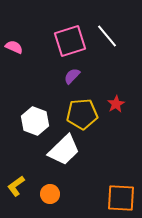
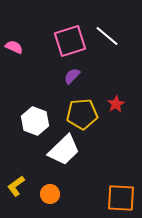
white line: rotated 10 degrees counterclockwise
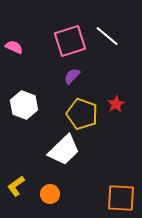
yellow pentagon: rotated 24 degrees clockwise
white hexagon: moved 11 px left, 16 px up
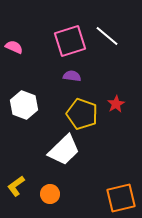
purple semicircle: rotated 54 degrees clockwise
orange square: rotated 16 degrees counterclockwise
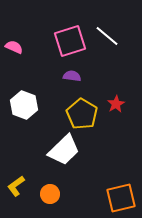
yellow pentagon: rotated 12 degrees clockwise
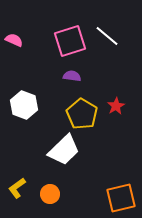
pink semicircle: moved 7 px up
red star: moved 2 px down
yellow L-shape: moved 1 px right, 2 px down
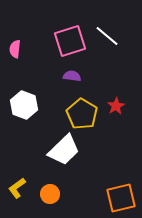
pink semicircle: moved 1 px right, 9 px down; rotated 108 degrees counterclockwise
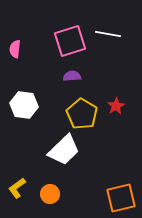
white line: moved 1 px right, 2 px up; rotated 30 degrees counterclockwise
purple semicircle: rotated 12 degrees counterclockwise
white hexagon: rotated 12 degrees counterclockwise
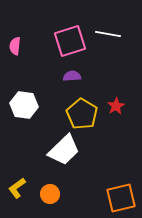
pink semicircle: moved 3 px up
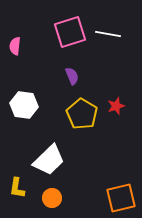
pink square: moved 9 px up
purple semicircle: rotated 72 degrees clockwise
red star: rotated 12 degrees clockwise
white trapezoid: moved 15 px left, 10 px down
yellow L-shape: rotated 45 degrees counterclockwise
orange circle: moved 2 px right, 4 px down
